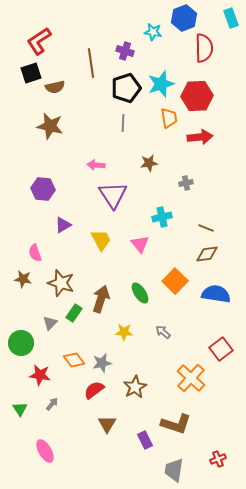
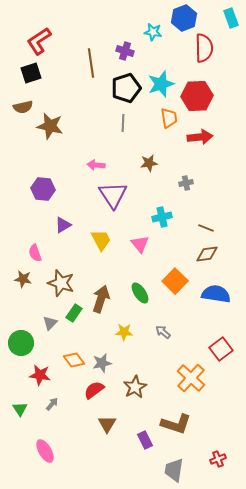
brown semicircle at (55, 87): moved 32 px left, 20 px down
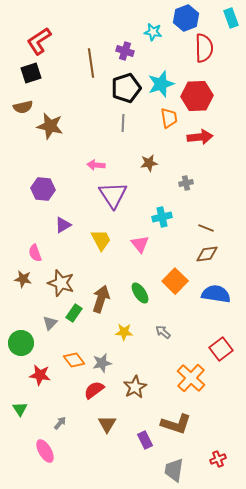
blue hexagon at (184, 18): moved 2 px right
gray arrow at (52, 404): moved 8 px right, 19 px down
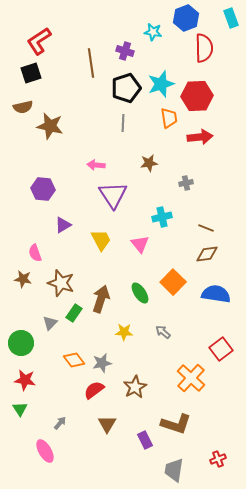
orange square at (175, 281): moved 2 px left, 1 px down
red star at (40, 375): moved 15 px left, 5 px down
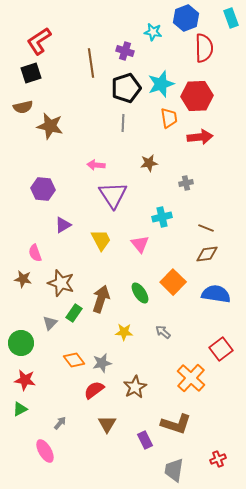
green triangle at (20, 409): rotated 35 degrees clockwise
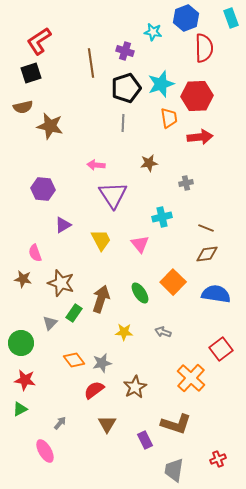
gray arrow at (163, 332): rotated 21 degrees counterclockwise
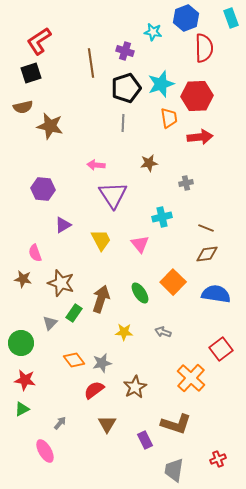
green triangle at (20, 409): moved 2 px right
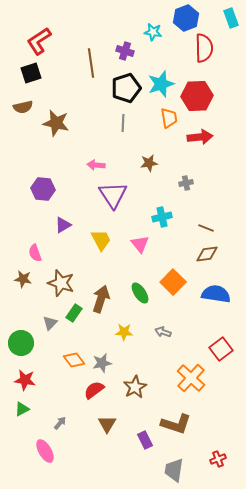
brown star at (50, 126): moved 6 px right, 3 px up
